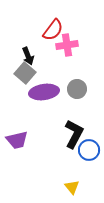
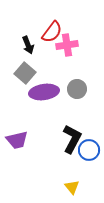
red semicircle: moved 1 px left, 2 px down
black arrow: moved 11 px up
black L-shape: moved 2 px left, 5 px down
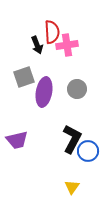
red semicircle: rotated 40 degrees counterclockwise
black arrow: moved 9 px right
gray square: moved 1 px left, 4 px down; rotated 30 degrees clockwise
purple ellipse: rotated 72 degrees counterclockwise
blue circle: moved 1 px left, 1 px down
yellow triangle: rotated 14 degrees clockwise
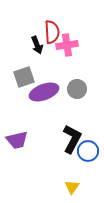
purple ellipse: rotated 60 degrees clockwise
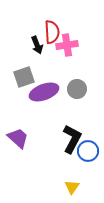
purple trapezoid: moved 1 px right, 2 px up; rotated 125 degrees counterclockwise
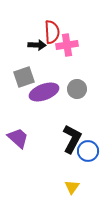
black arrow: rotated 66 degrees counterclockwise
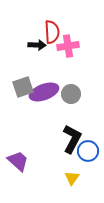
pink cross: moved 1 px right, 1 px down
gray square: moved 1 px left, 10 px down
gray circle: moved 6 px left, 5 px down
purple trapezoid: moved 23 px down
yellow triangle: moved 9 px up
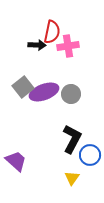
red semicircle: rotated 15 degrees clockwise
gray square: rotated 20 degrees counterclockwise
blue circle: moved 2 px right, 4 px down
purple trapezoid: moved 2 px left
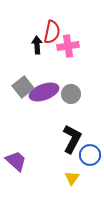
black arrow: rotated 96 degrees counterclockwise
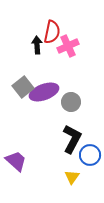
pink cross: rotated 15 degrees counterclockwise
gray circle: moved 8 px down
yellow triangle: moved 1 px up
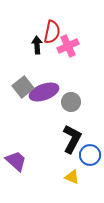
yellow triangle: rotated 42 degrees counterclockwise
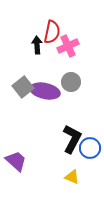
purple ellipse: moved 1 px right, 1 px up; rotated 32 degrees clockwise
gray circle: moved 20 px up
blue circle: moved 7 px up
